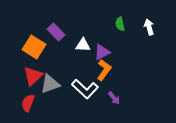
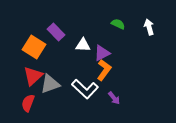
green semicircle: moved 2 px left; rotated 128 degrees clockwise
purple triangle: moved 1 px down
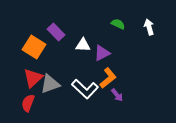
orange L-shape: moved 4 px right, 8 px down; rotated 15 degrees clockwise
red triangle: moved 2 px down
purple arrow: moved 3 px right, 3 px up
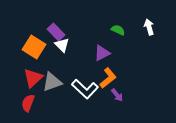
green semicircle: moved 6 px down
white triangle: moved 21 px left; rotated 42 degrees clockwise
gray triangle: moved 2 px right, 2 px up
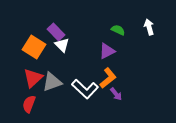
purple triangle: moved 5 px right, 2 px up
purple arrow: moved 1 px left, 1 px up
red semicircle: moved 1 px right, 1 px down
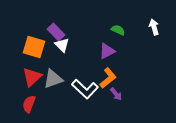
white arrow: moved 5 px right
orange square: rotated 15 degrees counterclockwise
red triangle: moved 1 px left, 1 px up
gray triangle: moved 1 px right, 3 px up
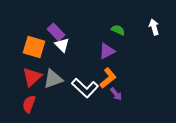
white L-shape: moved 1 px up
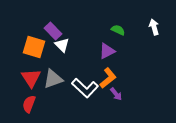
purple rectangle: moved 3 px left, 1 px up
red triangle: moved 1 px left, 1 px down; rotated 20 degrees counterclockwise
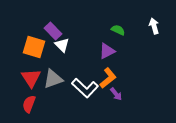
white arrow: moved 1 px up
